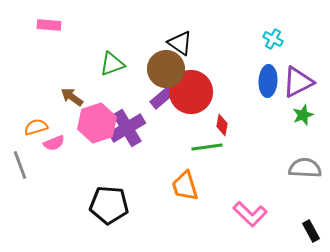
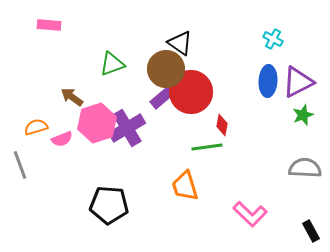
pink semicircle: moved 8 px right, 4 px up
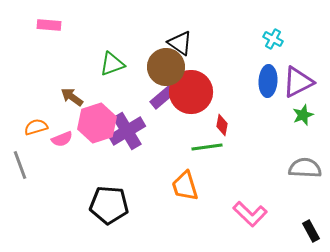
brown circle: moved 2 px up
purple cross: moved 3 px down
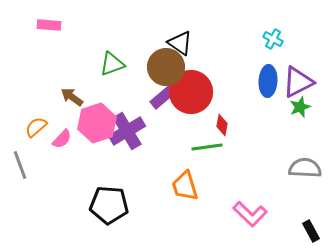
green star: moved 3 px left, 8 px up
orange semicircle: rotated 25 degrees counterclockwise
pink semicircle: rotated 25 degrees counterclockwise
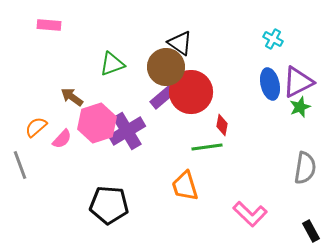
blue ellipse: moved 2 px right, 3 px down; rotated 16 degrees counterclockwise
gray semicircle: rotated 96 degrees clockwise
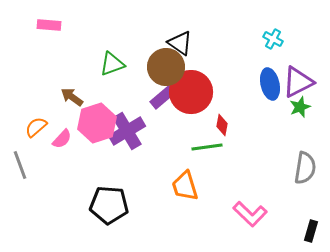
black rectangle: rotated 45 degrees clockwise
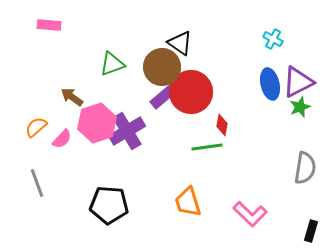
brown circle: moved 4 px left
gray line: moved 17 px right, 18 px down
orange trapezoid: moved 3 px right, 16 px down
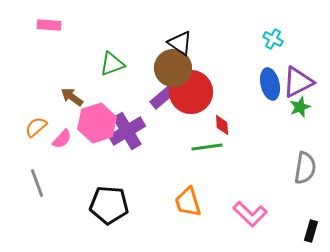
brown circle: moved 11 px right, 1 px down
red diamond: rotated 15 degrees counterclockwise
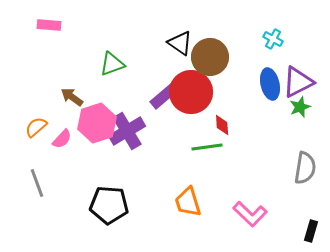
brown circle: moved 37 px right, 11 px up
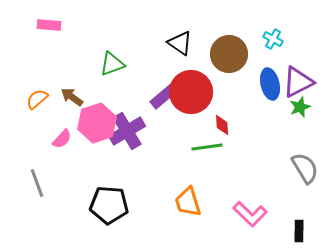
brown circle: moved 19 px right, 3 px up
orange semicircle: moved 1 px right, 28 px up
gray semicircle: rotated 40 degrees counterclockwise
black rectangle: moved 12 px left; rotated 15 degrees counterclockwise
